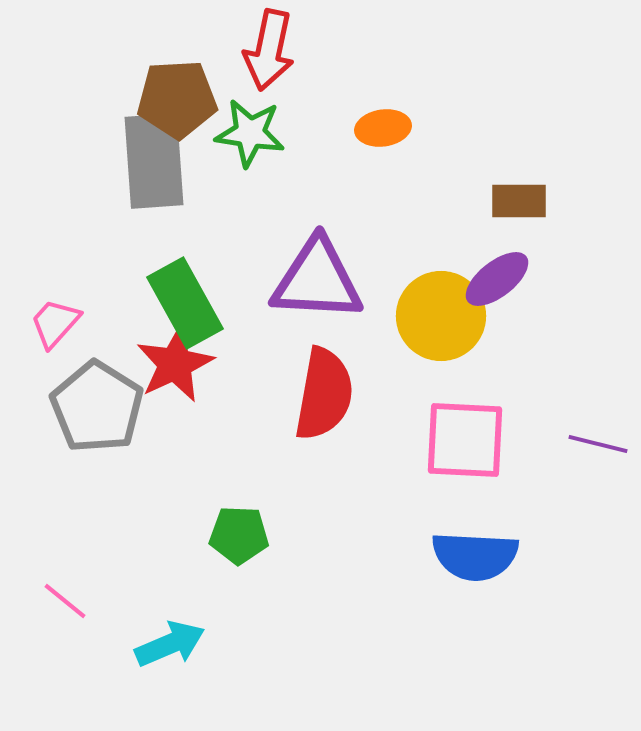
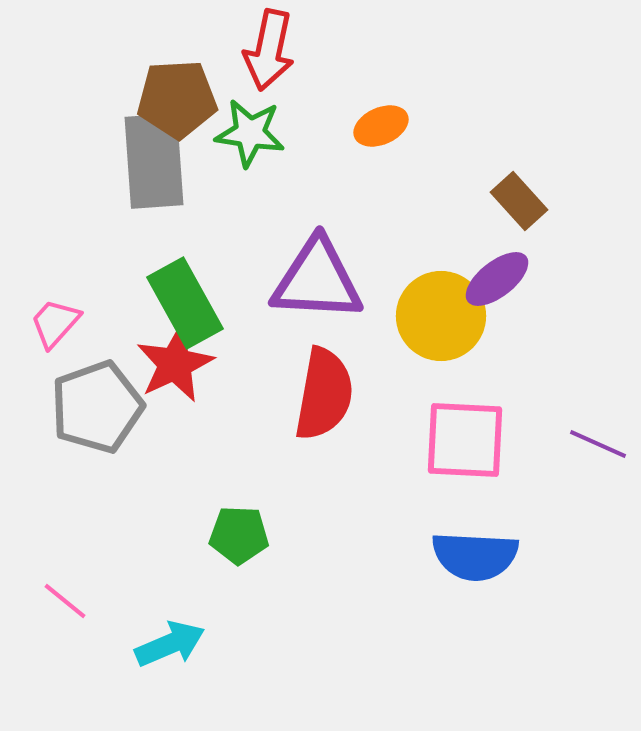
orange ellipse: moved 2 px left, 2 px up; rotated 16 degrees counterclockwise
brown rectangle: rotated 48 degrees clockwise
gray pentagon: rotated 20 degrees clockwise
purple line: rotated 10 degrees clockwise
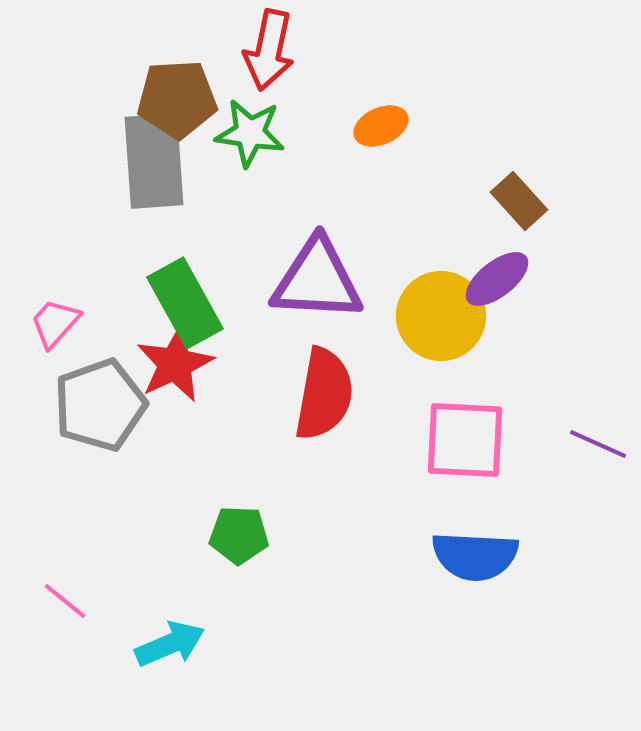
gray pentagon: moved 3 px right, 2 px up
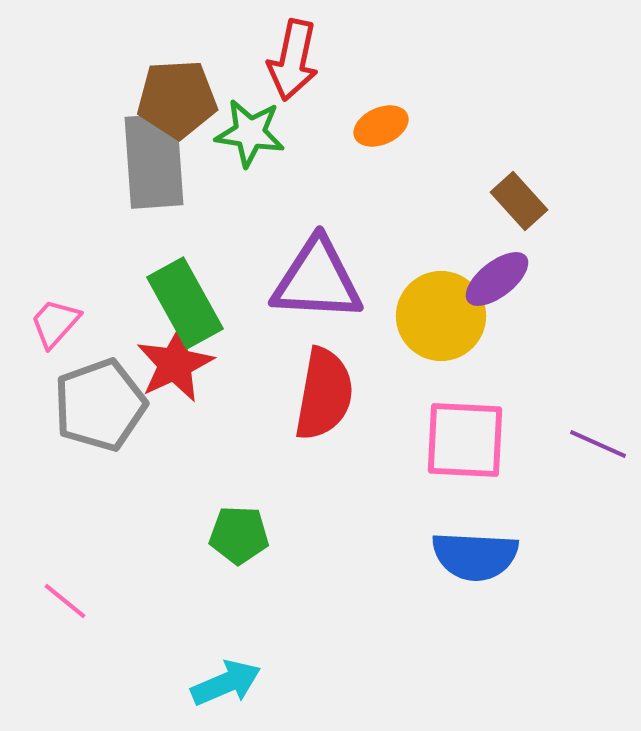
red arrow: moved 24 px right, 10 px down
cyan arrow: moved 56 px right, 39 px down
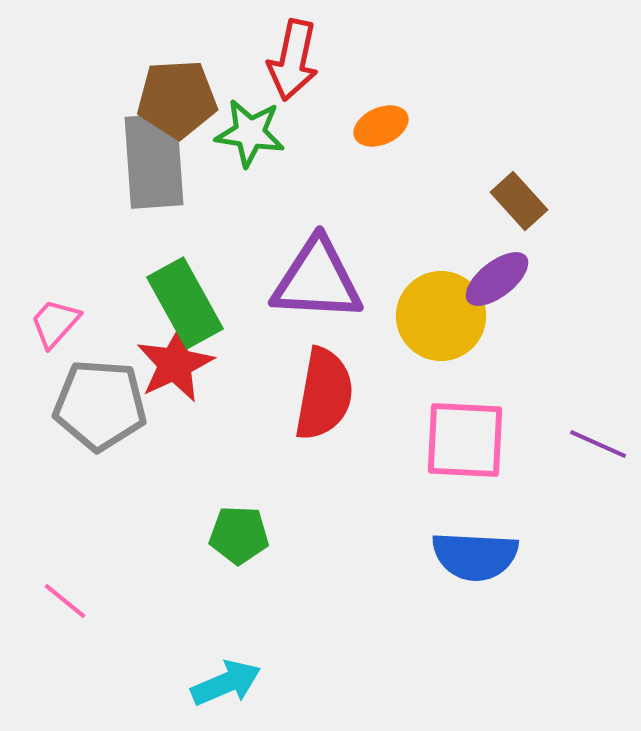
gray pentagon: rotated 24 degrees clockwise
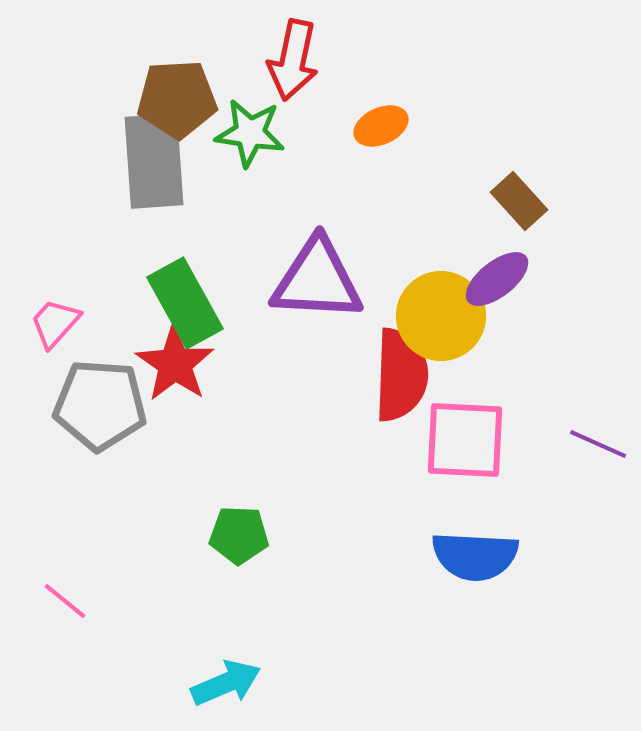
red star: rotated 12 degrees counterclockwise
red semicircle: moved 77 px right, 19 px up; rotated 8 degrees counterclockwise
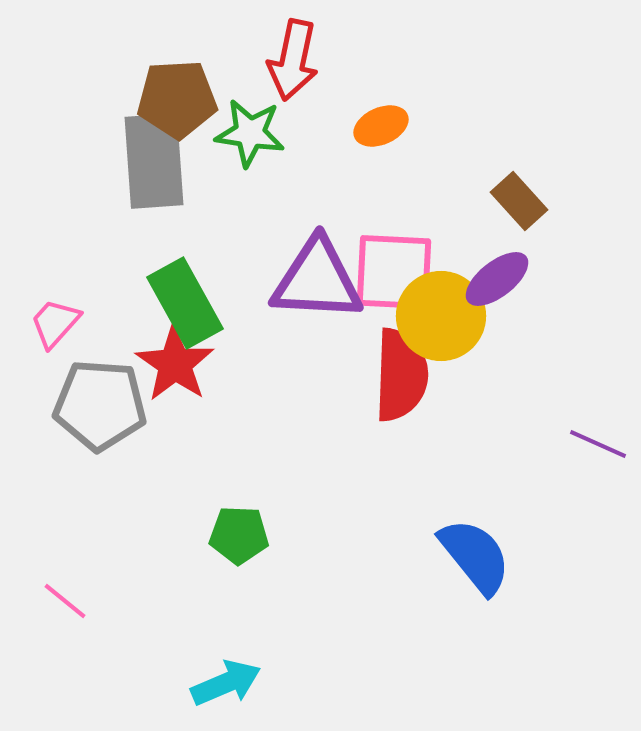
pink square: moved 71 px left, 168 px up
blue semicircle: rotated 132 degrees counterclockwise
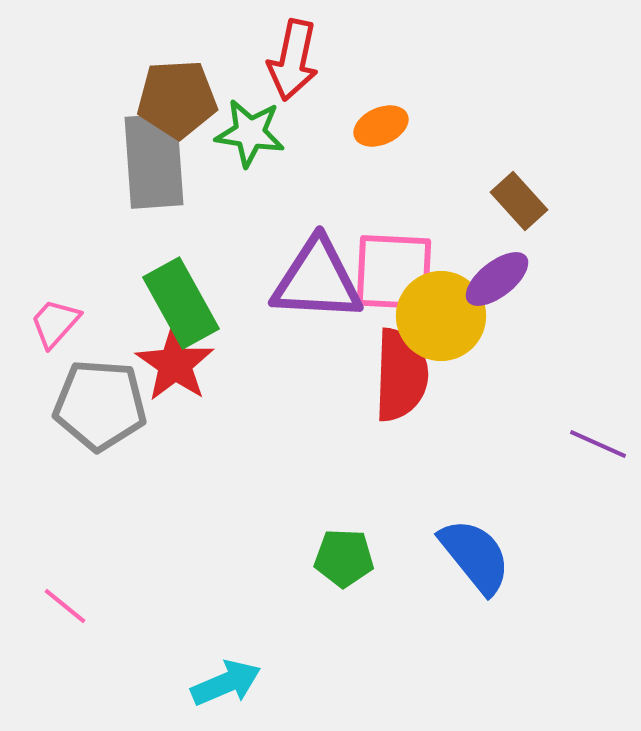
green rectangle: moved 4 px left
green pentagon: moved 105 px right, 23 px down
pink line: moved 5 px down
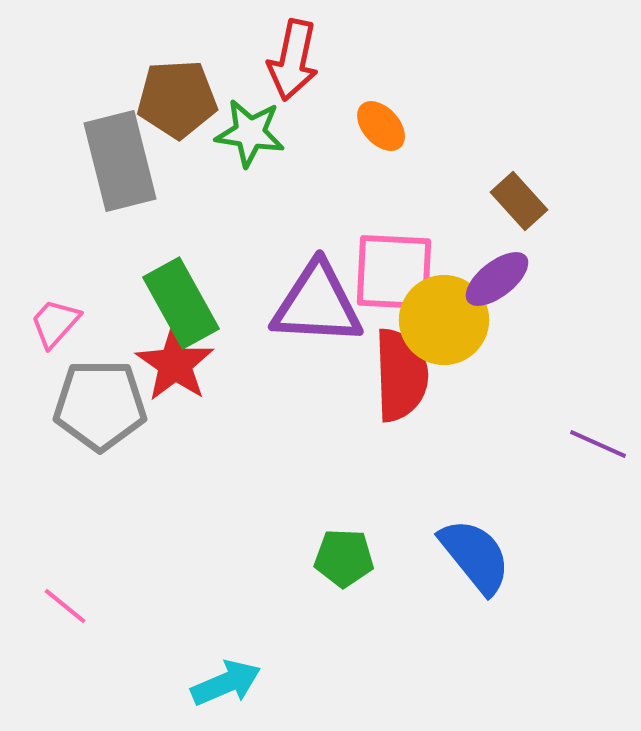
orange ellipse: rotated 72 degrees clockwise
gray rectangle: moved 34 px left; rotated 10 degrees counterclockwise
purple triangle: moved 24 px down
yellow circle: moved 3 px right, 4 px down
red semicircle: rotated 4 degrees counterclockwise
gray pentagon: rotated 4 degrees counterclockwise
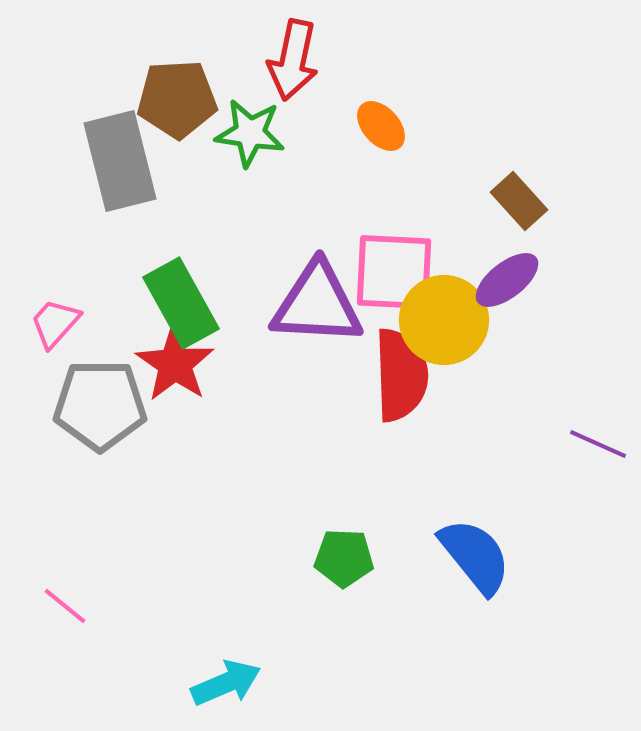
purple ellipse: moved 10 px right, 1 px down
